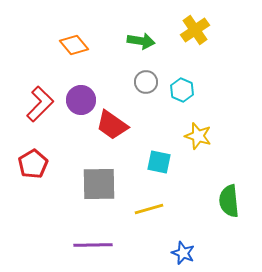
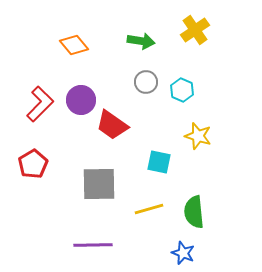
green semicircle: moved 35 px left, 11 px down
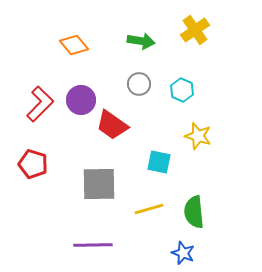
gray circle: moved 7 px left, 2 px down
red pentagon: rotated 24 degrees counterclockwise
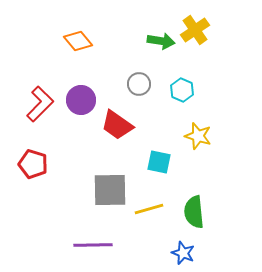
green arrow: moved 20 px right
orange diamond: moved 4 px right, 4 px up
red trapezoid: moved 5 px right
gray square: moved 11 px right, 6 px down
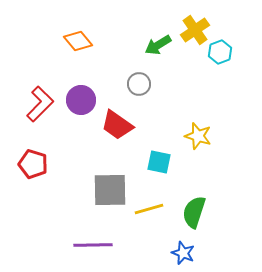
green arrow: moved 3 px left, 4 px down; rotated 140 degrees clockwise
cyan hexagon: moved 38 px right, 38 px up; rotated 15 degrees clockwise
green semicircle: rotated 24 degrees clockwise
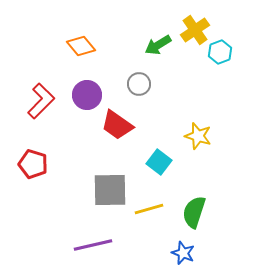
orange diamond: moved 3 px right, 5 px down
purple circle: moved 6 px right, 5 px up
red L-shape: moved 1 px right, 3 px up
cyan square: rotated 25 degrees clockwise
purple line: rotated 12 degrees counterclockwise
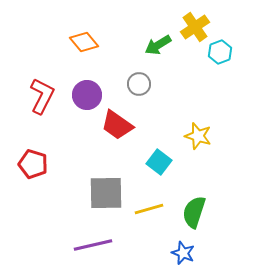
yellow cross: moved 3 px up
orange diamond: moved 3 px right, 4 px up
red L-shape: moved 1 px right, 5 px up; rotated 18 degrees counterclockwise
gray square: moved 4 px left, 3 px down
